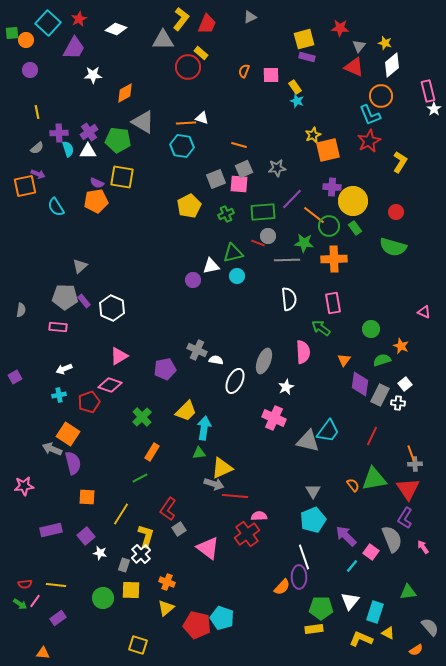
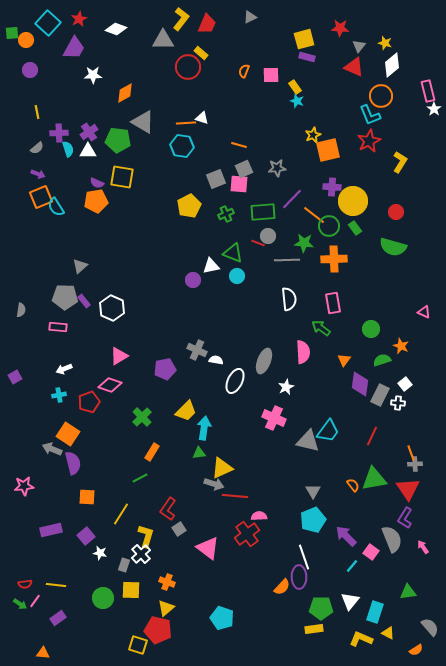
orange square at (25, 186): moved 16 px right, 11 px down; rotated 10 degrees counterclockwise
green triangle at (233, 253): rotated 35 degrees clockwise
red pentagon at (197, 625): moved 39 px left, 5 px down
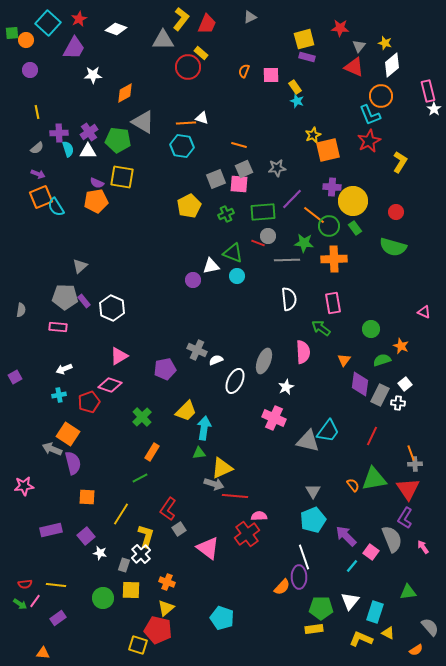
white semicircle at (216, 360): rotated 32 degrees counterclockwise
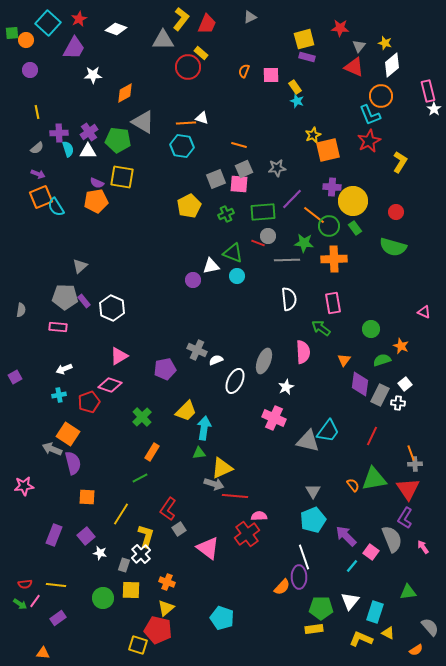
purple rectangle at (51, 530): moved 3 px right, 5 px down; rotated 55 degrees counterclockwise
